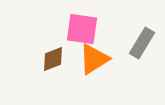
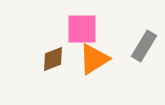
pink square: rotated 8 degrees counterclockwise
gray rectangle: moved 2 px right, 3 px down
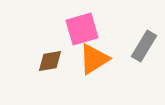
pink square: rotated 16 degrees counterclockwise
brown diamond: moved 3 px left, 2 px down; rotated 12 degrees clockwise
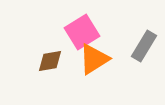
pink square: moved 3 px down; rotated 16 degrees counterclockwise
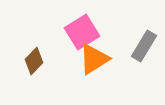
brown diamond: moved 16 px left; rotated 36 degrees counterclockwise
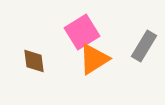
brown diamond: rotated 52 degrees counterclockwise
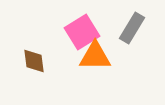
gray rectangle: moved 12 px left, 18 px up
orange triangle: moved 1 px right, 3 px up; rotated 32 degrees clockwise
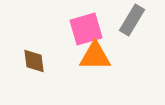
gray rectangle: moved 8 px up
pink square: moved 4 px right, 3 px up; rotated 16 degrees clockwise
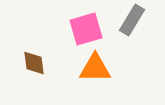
orange triangle: moved 12 px down
brown diamond: moved 2 px down
